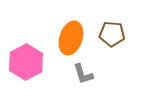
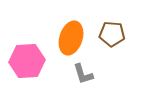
pink hexagon: moved 1 px right, 1 px up; rotated 24 degrees clockwise
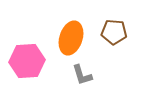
brown pentagon: moved 2 px right, 2 px up
gray L-shape: moved 1 px left, 1 px down
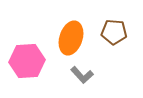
gray L-shape: rotated 25 degrees counterclockwise
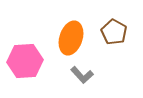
brown pentagon: rotated 25 degrees clockwise
pink hexagon: moved 2 px left
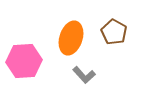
pink hexagon: moved 1 px left
gray L-shape: moved 2 px right
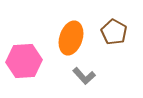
gray L-shape: moved 1 px down
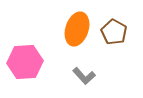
orange ellipse: moved 6 px right, 9 px up
pink hexagon: moved 1 px right, 1 px down
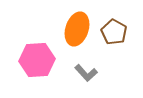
pink hexagon: moved 12 px right, 2 px up
gray L-shape: moved 2 px right, 3 px up
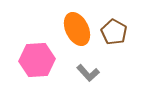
orange ellipse: rotated 44 degrees counterclockwise
gray L-shape: moved 2 px right
